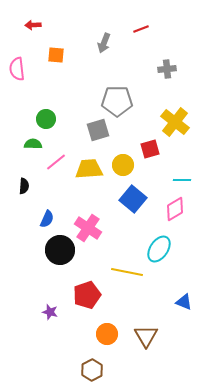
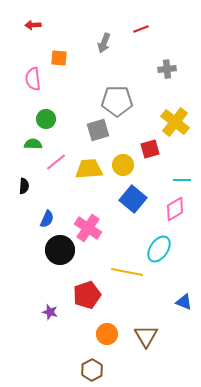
orange square: moved 3 px right, 3 px down
pink semicircle: moved 16 px right, 10 px down
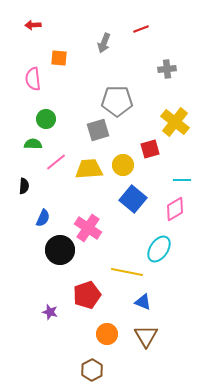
blue semicircle: moved 4 px left, 1 px up
blue triangle: moved 41 px left
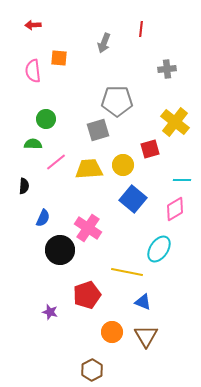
red line: rotated 63 degrees counterclockwise
pink semicircle: moved 8 px up
orange circle: moved 5 px right, 2 px up
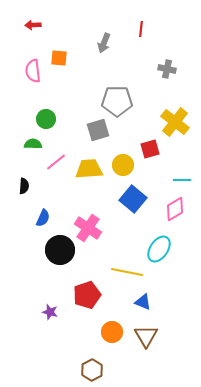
gray cross: rotated 18 degrees clockwise
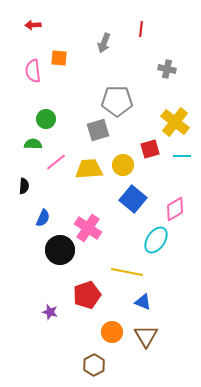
cyan line: moved 24 px up
cyan ellipse: moved 3 px left, 9 px up
brown hexagon: moved 2 px right, 5 px up
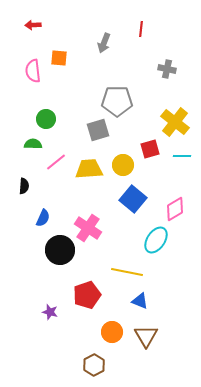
blue triangle: moved 3 px left, 1 px up
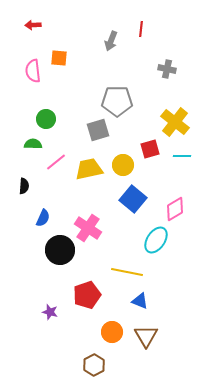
gray arrow: moved 7 px right, 2 px up
yellow trapezoid: rotated 8 degrees counterclockwise
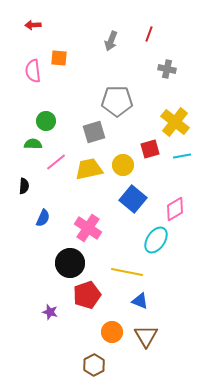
red line: moved 8 px right, 5 px down; rotated 14 degrees clockwise
green circle: moved 2 px down
gray square: moved 4 px left, 2 px down
cyan line: rotated 12 degrees counterclockwise
black circle: moved 10 px right, 13 px down
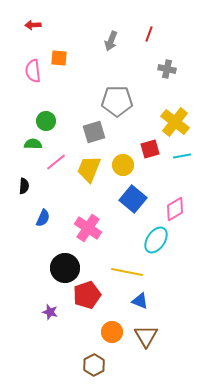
yellow trapezoid: rotated 56 degrees counterclockwise
black circle: moved 5 px left, 5 px down
